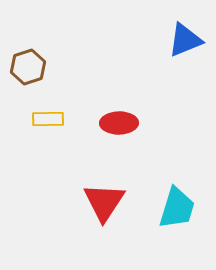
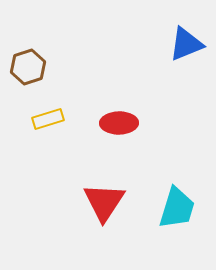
blue triangle: moved 1 px right, 4 px down
yellow rectangle: rotated 16 degrees counterclockwise
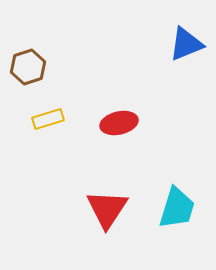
red ellipse: rotated 12 degrees counterclockwise
red triangle: moved 3 px right, 7 px down
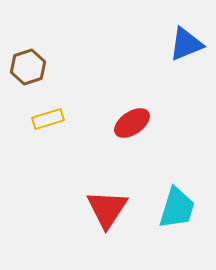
red ellipse: moved 13 px right; rotated 21 degrees counterclockwise
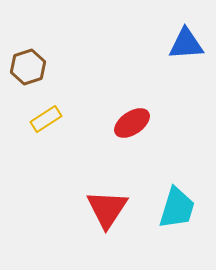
blue triangle: rotated 18 degrees clockwise
yellow rectangle: moved 2 px left; rotated 16 degrees counterclockwise
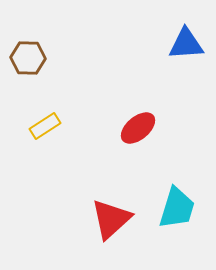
brown hexagon: moved 9 px up; rotated 20 degrees clockwise
yellow rectangle: moved 1 px left, 7 px down
red ellipse: moved 6 px right, 5 px down; rotated 6 degrees counterclockwise
red triangle: moved 4 px right, 10 px down; rotated 15 degrees clockwise
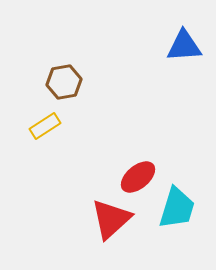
blue triangle: moved 2 px left, 2 px down
brown hexagon: moved 36 px right, 24 px down; rotated 12 degrees counterclockwise
red ellipse: moved 49 px down
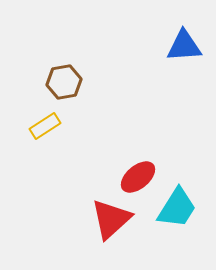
cyan trapezoid: rotated 15 degrees clockwise
